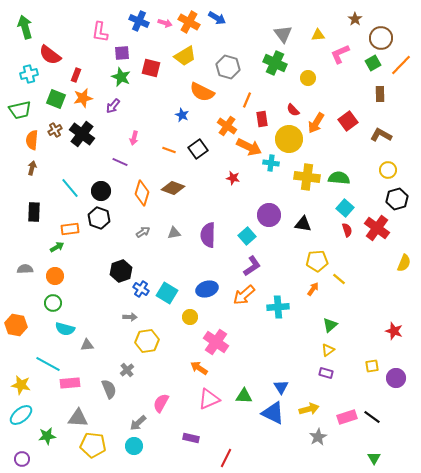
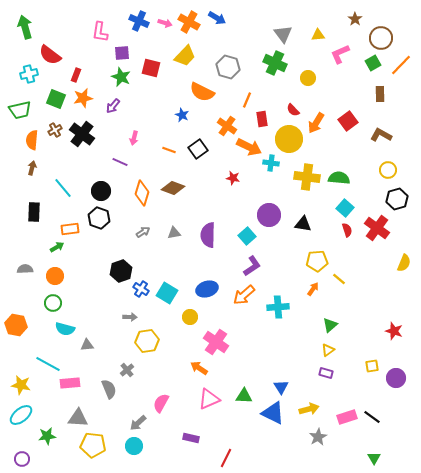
yellow trapezoid at (185, 56): rotated 15 degrees counterclockwise
cyan line at (70, 188): moved 7 px left
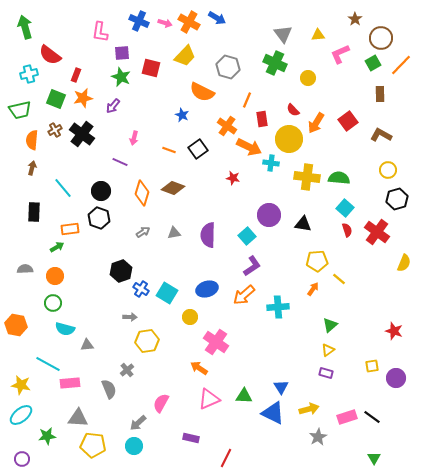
red cross at (377, 228): moved 4 px down
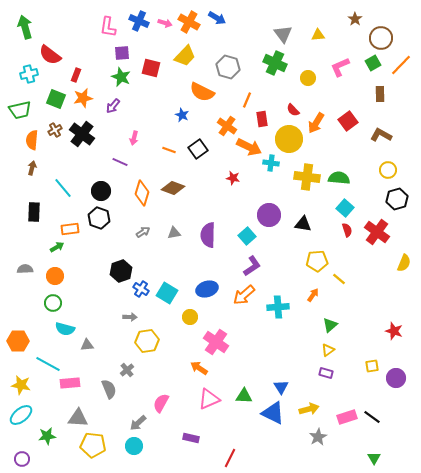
pink L-shape at (100, 32): moved 8 px right, 5 px up
pink L-shape at (340, 54): moved 13 px down
orange arrow at (313, 289): moved 6 px down
orange hexagon at (16, 325): moved 2 px right, 16 px down; rotated 10 degrees counterclockwise
red line at (226, 458): moved 4 px right
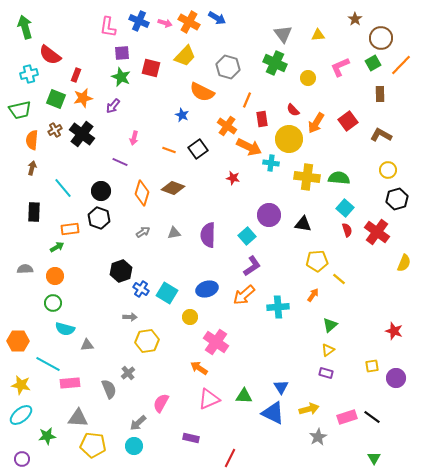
gray cross at (127, 370): moved 1 px right, 3 px down
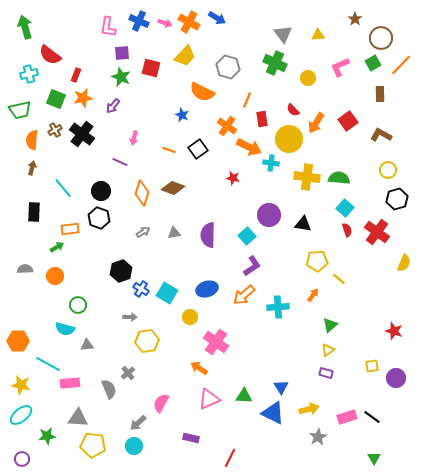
green circle at (53, 303): moved 25 px right, 2 px down
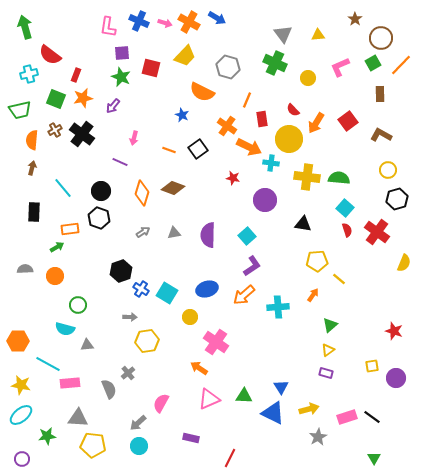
purple circle at (269, 215): moved 4 px left, 15 px up
cyan circle at (134, 446): moved 5 px right
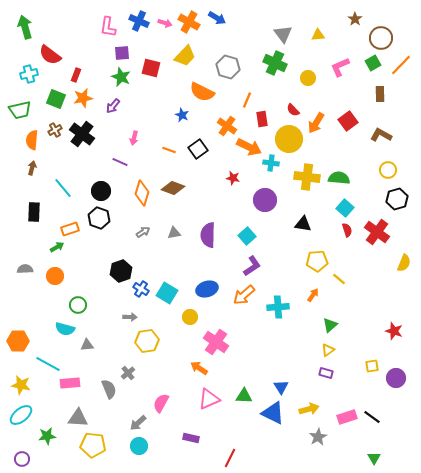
orange rectangle at (70, 229): rotated 12 degrees counterclockwise
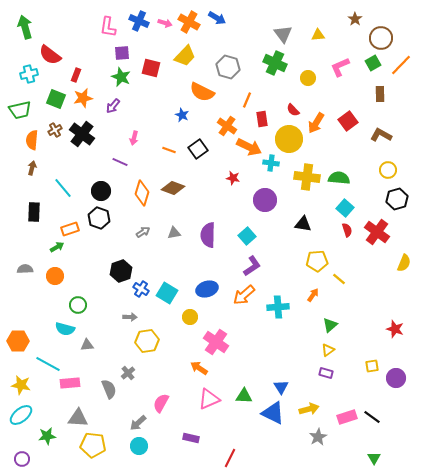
red star at (394, 331): moved 1 px right, 2 px up
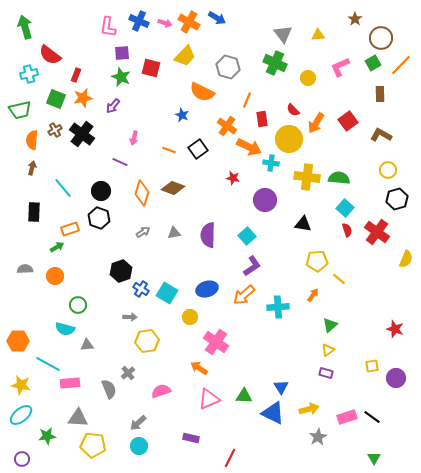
yellow semicircle at (404, 263): moved 2 px right, 4 px up
pink semicircle at (161, 403): moved 12 px up; rotated 42 degrees clockwise
